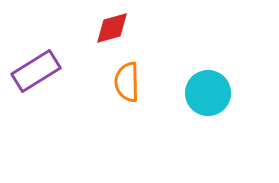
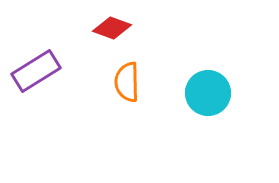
red diamond: rotated 36 degrees clockwise
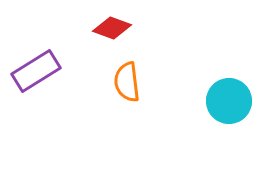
orange semicircle: rotated 6 degrees counterclockwise
cyan circle: moved 21 px right, 8 px down
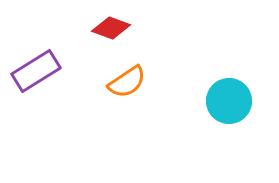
red diamond: moved 1 px left
orange semicircle: rotated 117 degrees counterclockwise
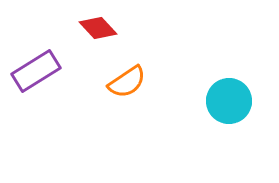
red diamond: moved 13 px left; rotated 27 degrees clockwise
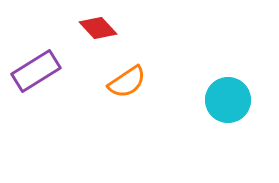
cyan circle: moved 1 px left, 1 px up
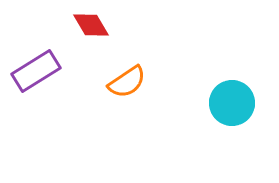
red diamond: moved 7 px left, 3 px up; rotated 12 degrees clockwise
cyan circle: moved 4 px right, 3 px down
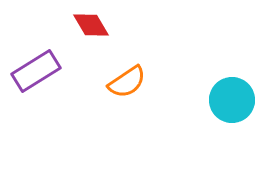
cyan circle: moved 3 px up
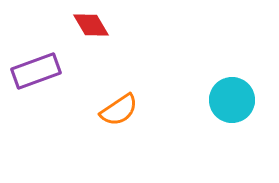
purple rectangle: rotated 12 degrees clockwise
orange semicircle: moved 8 px left, 28 px down
